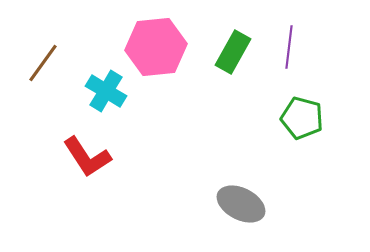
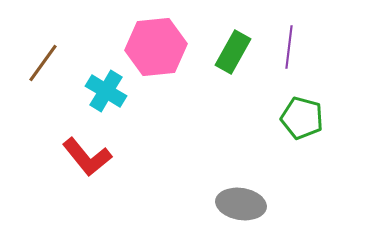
red L-shape: rotated 6 degrees counterclockwise
gray ellipse: rotated 18 degrees counterclockwise
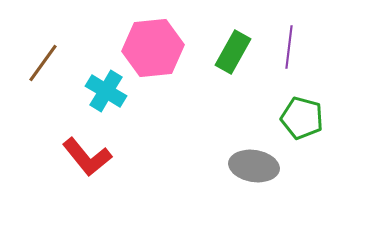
pink hexagon: moved 3 px left, 1 px down
gray ellipse: moved 13 px right, 38 px up
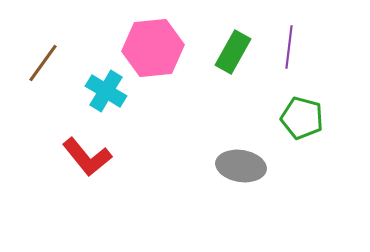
gray ellipse: moved 13 px left
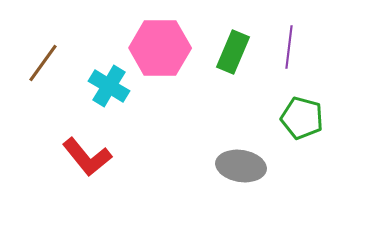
pink hexagon: moved 7 px right; rotated 6 degrees clockwise
green rectangle: rotated 6 degrees counterclockwise
cyan cross: moved 3 px right, 5 px up
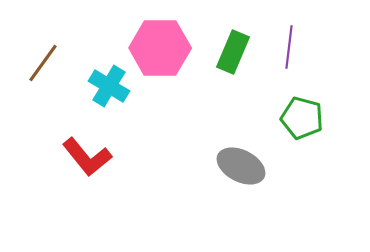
gray ellipse: rotated 18 degrees clockwise
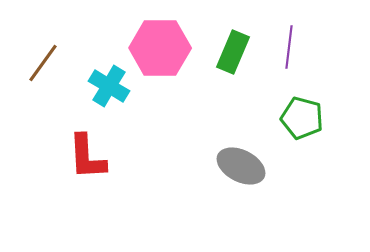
red L-shape: rotated 36 degrees clockwise
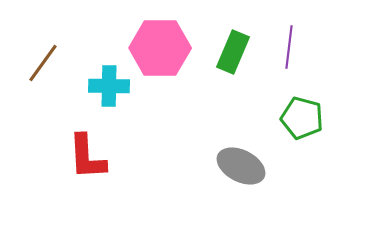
cyan cross: rotated 30 degrees counterclockwise
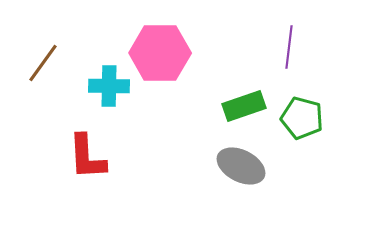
pink hexagon: moved 5 px down
green rectangle: moved 11 px right, 54 px down; rotated 48 degrees clockwise
